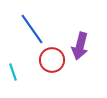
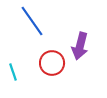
blue line: moved 8 px up
red circle: moved 3 px down
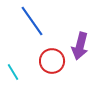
red circle: moved 2 px up
cyan line: rotated 12 degrees counterclockwise
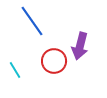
red circle: moved 2 px right
cyan line: moved 2 px right, 2 px up
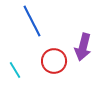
blue line: rotated 8 degrees clockwise
purple arrow: moved 3 px right, 1 px down
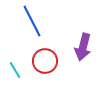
red circle: moved 9 px left
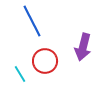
cyan line: moved 5 px right, 4 px down
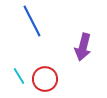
red circle: moved 18 px down
cyan line: moved 1 px left, 2 px down
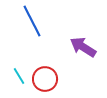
purple arrow: rotated 108 degrees clockwise
